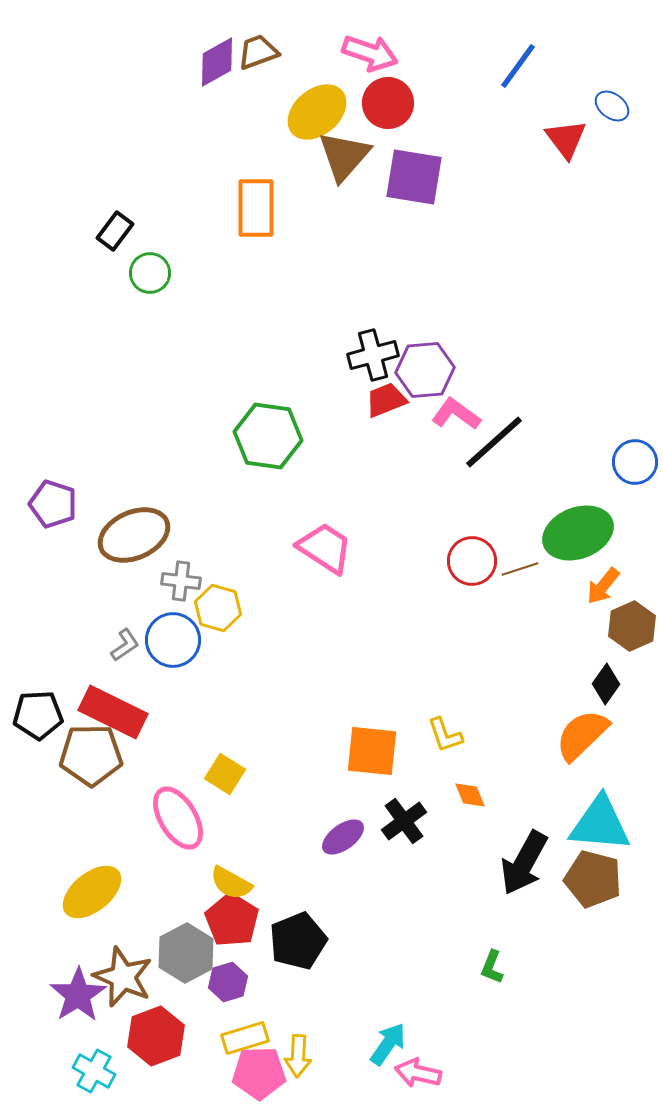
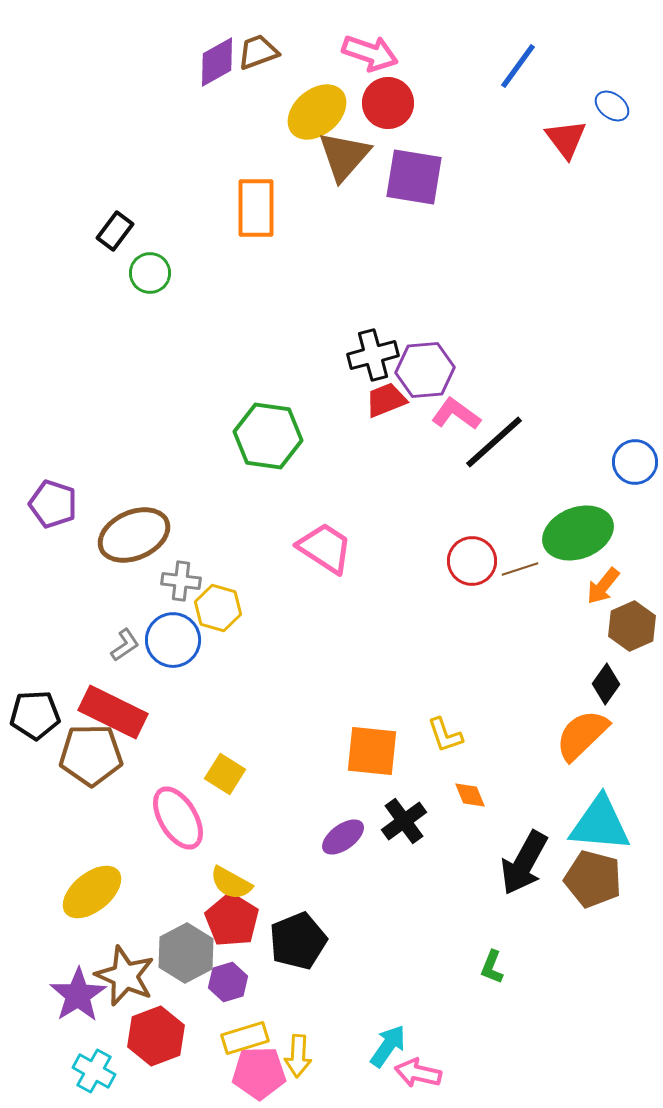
black pentagon at (38, 715): moved 3 px left
brown star at (123, 977): moved 2 px right, 1 px up
cyan arrow at (388, 1044): moved 2 px down
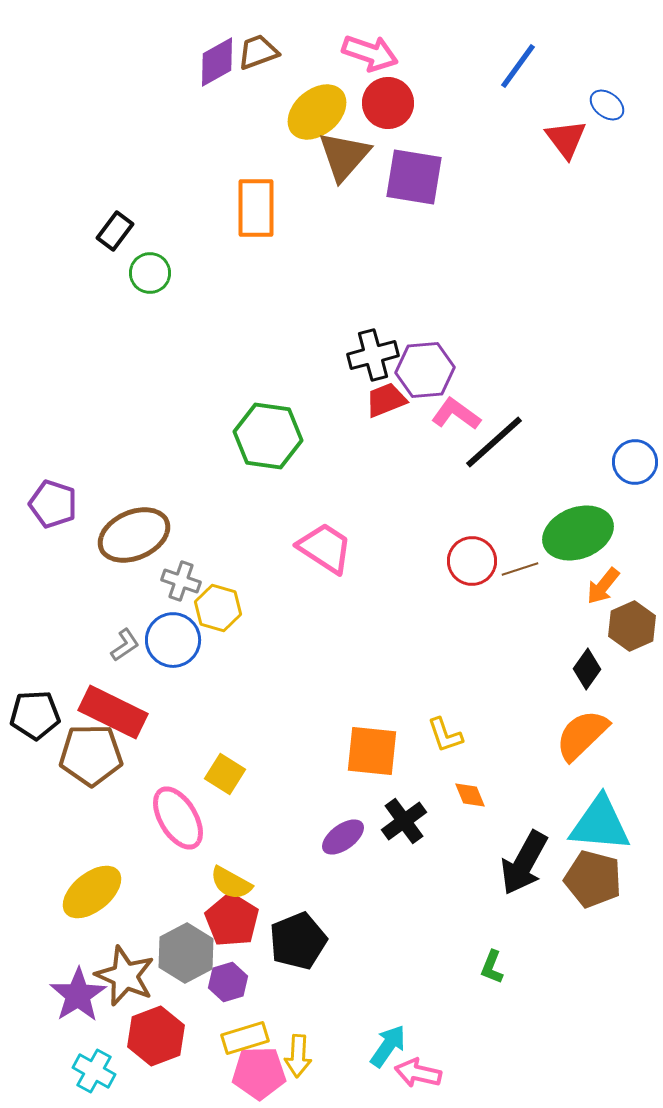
blue ellipse at (612, 106): moved 5 px left, 1 px up
gray cross at (181, 581): rotated 12 degrees clockwise
black diamond at (606, 684): moved 19 px left, 15 px up
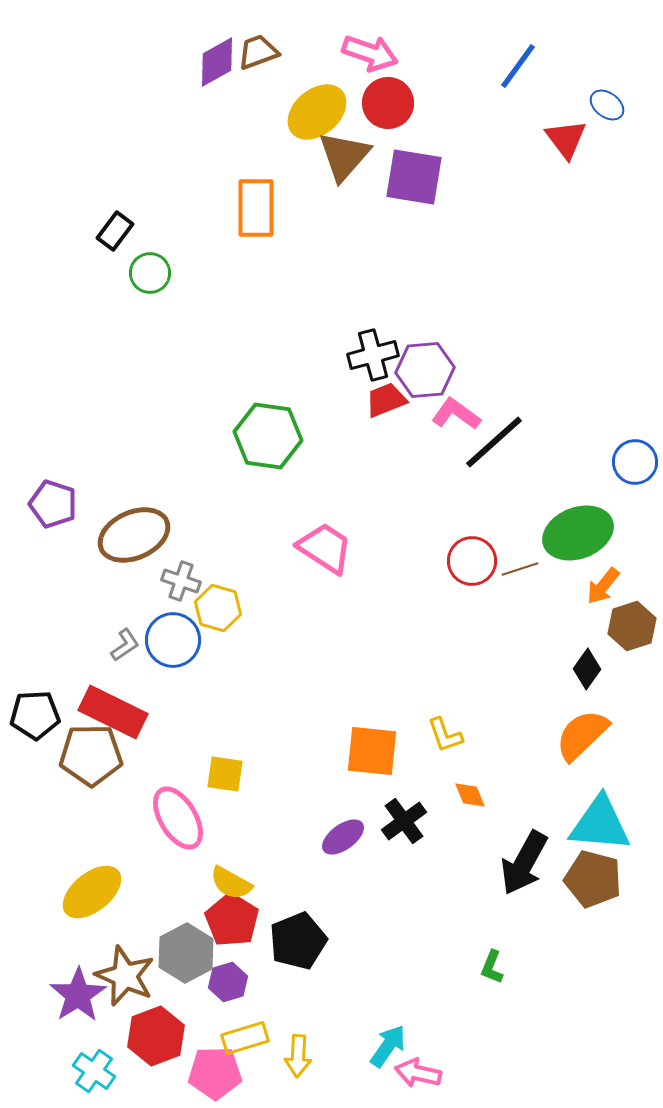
brown hexagon at (632, 626): rotated 6 degrees clockwise
yellow square at (225, 774): rotated 24 degrees counterclockwise
cyan cross at (94, 1071): rotated 6 degrees clockwise
pink pentagon at (259, 1073): moved 44 px left
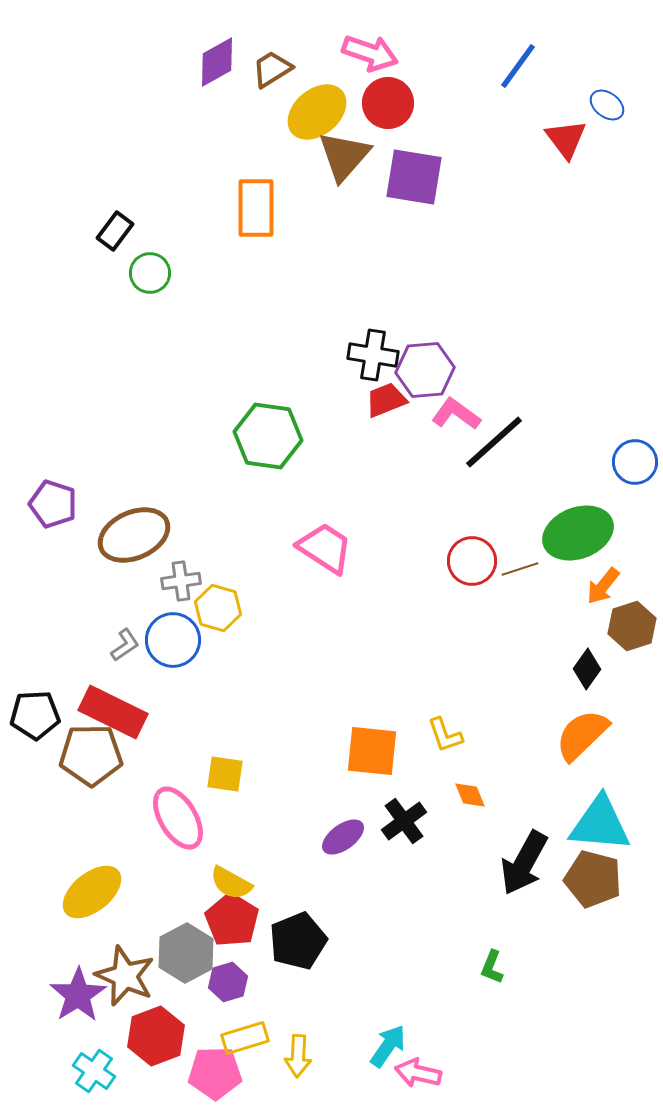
brown trapezoid at (258, 52): moved 14 px right, 17 px down; rotated 12 degrees counterclockwise
black cross at (373, 355): rotated 24 degrees clockwise
gray cross at (181, 581): rotated 27 degrees counterclockwise
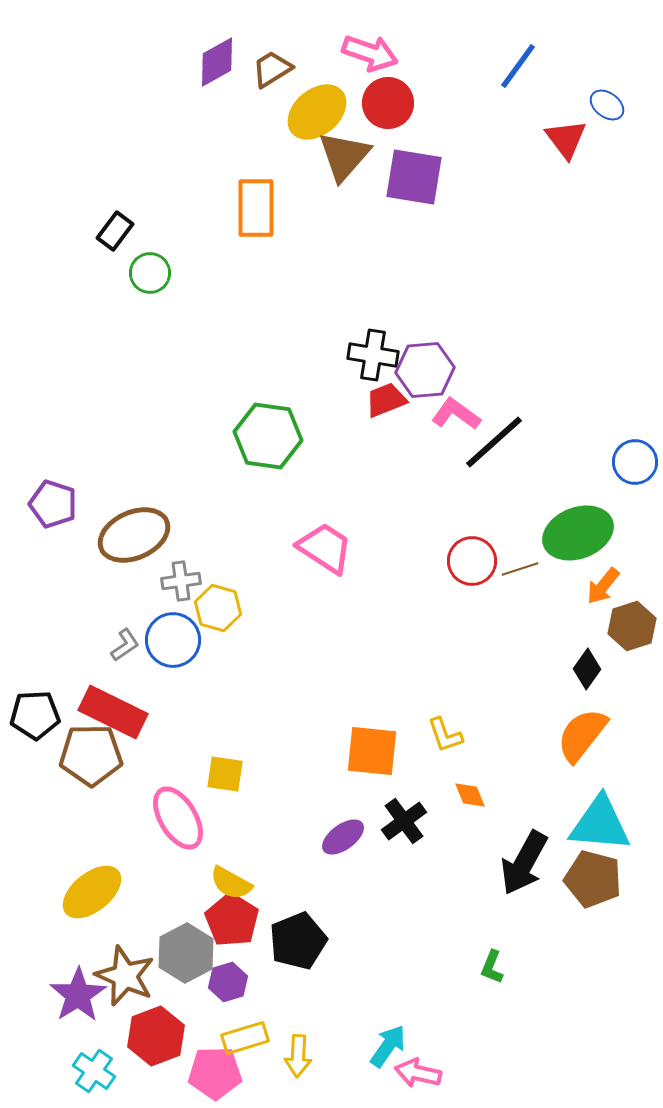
orange semicircle at (582, 735): rotated 8 degrees counterclockwise
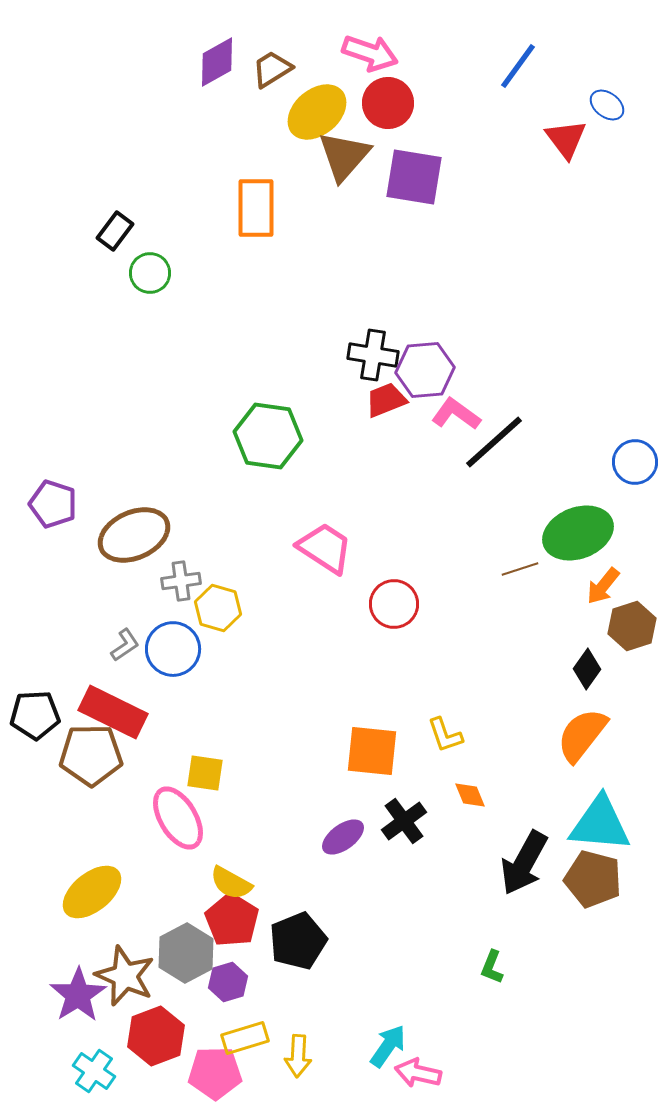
red circle at (472, 561): moved 78 px left, 43 px down
blue circle at (173, 640): moved 9 px down
yellow square at (225, 774): moved 20 px left, 1 px up
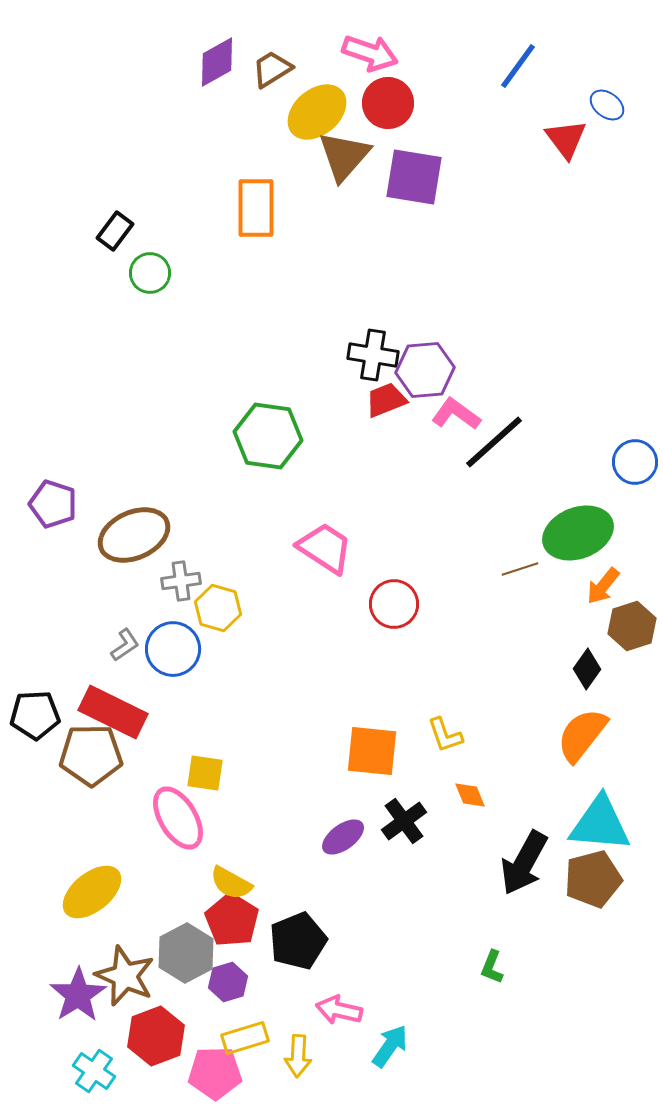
brown pentagon at (593, 879): rotated 30 degrees counterclockwise
cyan arrow at (388, 1046): moved 2 px right
pink arrow at (418, 1073): moved 79 px left, 63 px up
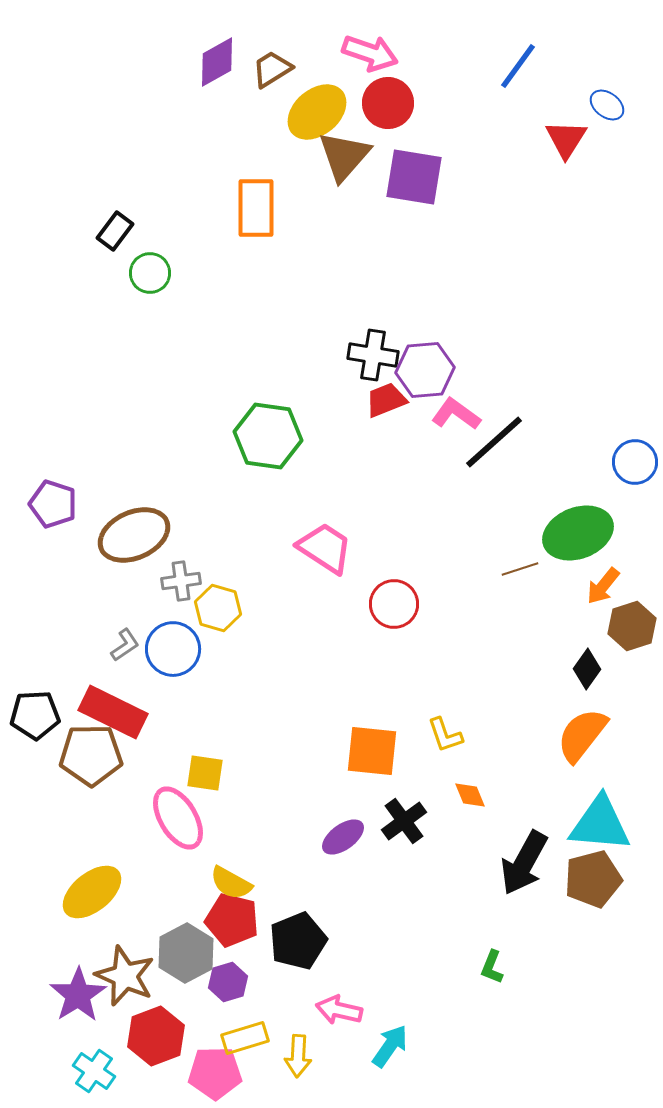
red triangle at (566, 139): rotated 9 degrees clockwise
red pentagon at (232, 920): rotated 18 degrees counterclockwise
